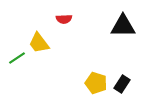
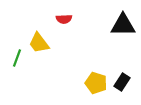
black triangle: moved 1 px up
green line: rotated 36 degrees counterclockwise
black rectangle: moved 2 px up
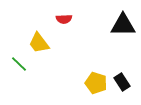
green line: moved 2 px right, 6 px down; rotated 66 degrees counterclockwise
black rectangle: rotated 66 degrees counterclockwise
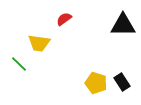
red semicircle: rotated 147 degrees clockwise
yellow trapezoid: rotated 45 degrees counterclockwise
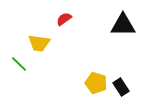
black rectangle: moved 1 px left, 5 px down
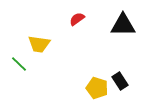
red semicircle: moved 13 px right
yellow trapezoid: moved 1 px down
yellow pentagon: moved 1 px right, 5 px down
black rectangle: moved 1 px left, 6 px up
